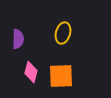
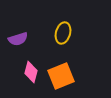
purple semicircle: rotated 72 degrees clockwise
orange square: rotated 20 degrees counterclockwise
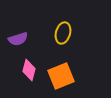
pink diamond: moved 2 px left, 2 px up
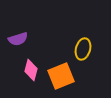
yellow ellipse: moved 20 px right, 16 px down
pink diamond: moved 2 px right
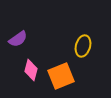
purple semicircle: rotated 18 degrees counterclockwise
yellow ellipse: moved 3 px up
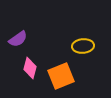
yellow ellipse: rotated 70 degrees clockwise
pink diamond: moved 1 px left, 2 px up
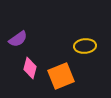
yellow ellipse: moved 2 px right
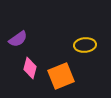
yellow ellipse: moved 1 px up
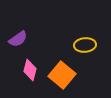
pink diamond: moved 2 px down
orange square: moved 1 px right, 1 px up; rotated 28 degrees counterclockwise
